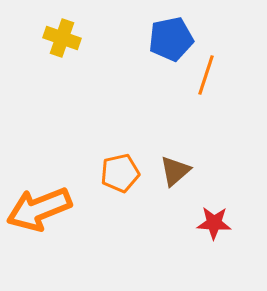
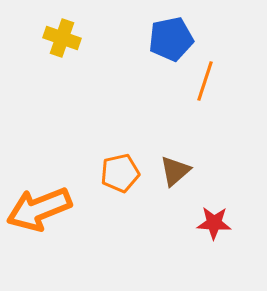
orange line: moved 1 px left, 6 px down
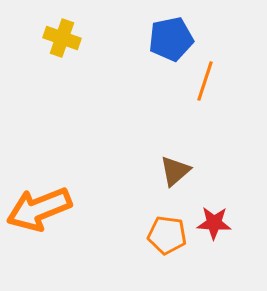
orange pentagon: moved 47 px right, 62 px down; rotated 21 degrees clockwise
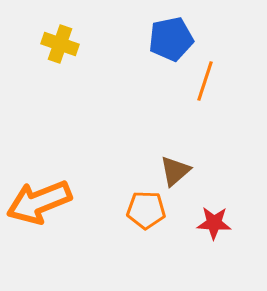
yellow cross: moved 2 px left, 6 px down
orange arrow: moved 7 px up
orange pentagon: moved 21 px left, 25 px up; rotated 6 degrees counterclockwise
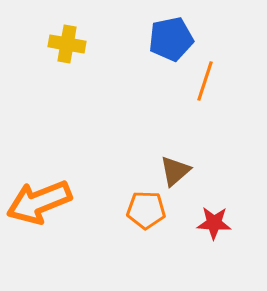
yellow cross: moved 7 px right; rotated 9 degrees counterclockwise
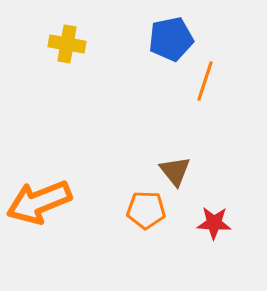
brown triangle: rotated 28 degrees counterclockwise
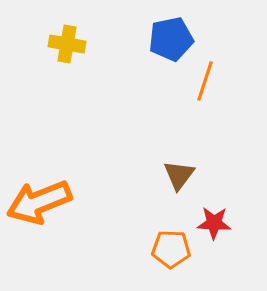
brown triangle: moved 4 px right, 4 px down; rotated 16 degrees clockwise
orange pentagon: moved 25 px right, 39 px down
